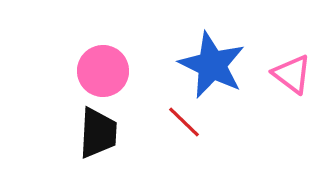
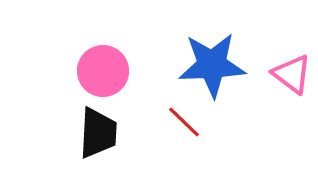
blue star: rotated 28 degrees counterclockwise
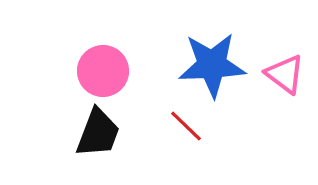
pink triangle: moved 7 px left
red line: moved 2 px right, 4 px down
black trapezoid: rotated 18 degrees clockwise
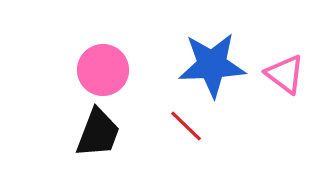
pink circle: moved 1 px up
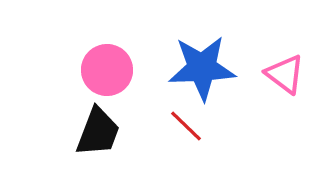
blue star: moved 10 px left, 3 px down
pink circle: moved 4 px right
black trapezoid: moved 1 px up
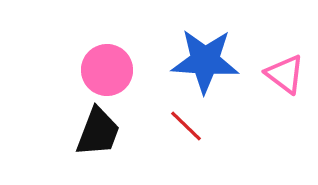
blue star: moved 3 px right, 7 px up; rotated 6 degrees clockwise
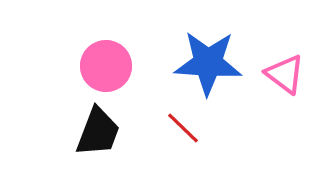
blue star: moved 3 px right, 2 px down
pink circle: moved 1 px left, 4 px up
red line: moved 3 px left, 2 px down
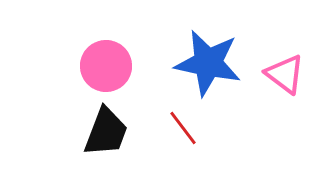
blue star: rotated 8 degrees clockwise
red line: rotated 9 degrees clockwise
black trapezoid: moved 8 px right
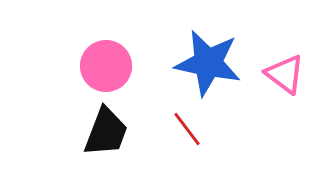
red line: moved 4 px right, 1 px down
